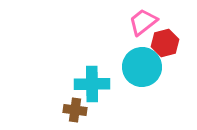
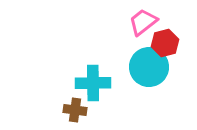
cyan circle: moved 7 px right
cyan cross: moved 1 px right, 1 px up
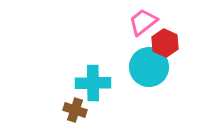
red hexagon: rotated 20 degrees counterclockwise
brown cross: rotated 10 degrees clockwise
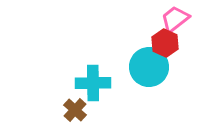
pink trapezoid: moved 32 px right, 3 px up
brown cross: rotated 25 degrees clockwise
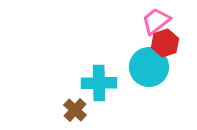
pink trapezoid: moved 19 px left, 2 px down
red hexagon: rotated 16 degrees clockwise
cyan cross: moved 6 px right
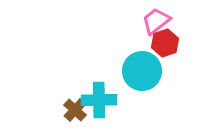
cyan circle: moved 7 px left, 4 px down
cyan cross: moved 17 px down
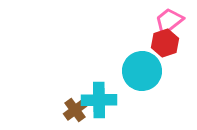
pink trapezoid: moved 13 px right
brown cross: rotated 10 degrees clockwise
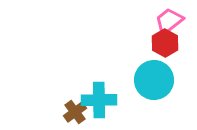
red hexagon: rotated 12 degrees counterclockwise
cyan circle: moved 12 px right, 9 px down
brown cross: moved 2 px down
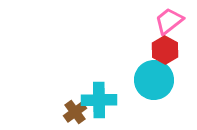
red hexagon: moved 7 px down
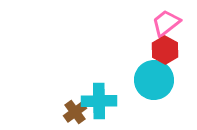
pink trapezoid: moved 3 px left, 2 px down
cyan cross: moved 1 px down
